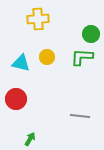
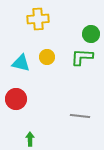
green arrow: rotated 32 degrees counterclockwise
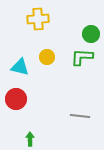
cyan triangle: moved 1 px left, 4 px down
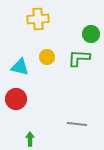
green L-shape: moved 3 px left, 1 px down
gray line: moved 3 px left, 8 px down
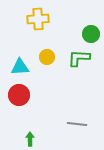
cyan triangle: rotated 18 degrees counterclockwise
red circle: moved 3 px right, 4 px up
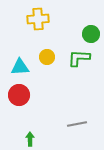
gray line: rotated 18 degrees counterclockwise
